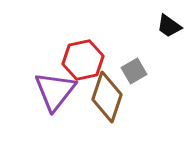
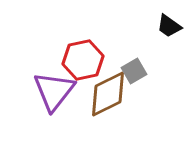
purple triangle: moved 1 px left
brown diamond: moved 1 px right, 3 px up; rotated 45 degrees clockwise
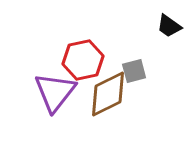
gray square: rotated 15 degrees clockwise
purple triangle: moved 1 px right, 1 px down
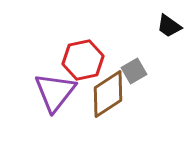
gray square: rotated 15 degrees counterclockwise
brown diamond: rotated 6 degrees counterclockwise
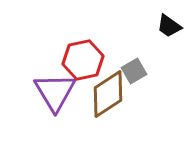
purple triangle: rotated 9 degrees counterclockwise
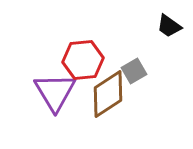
red hexagon: rotated 6 degrees clockwise
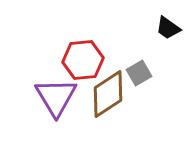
black trapezoid: moved 1 px left, 2 px down
gray square: moved 5 px right, 2 px down
purple triangle: moved 1 px right, 5 px down
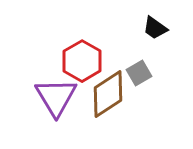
black trapezoid: moved 13 px left
red hexagon: moved 1 px left, 1 px down; rotated 24 degrees counterclockwise
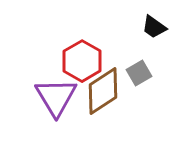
black trapezoid: moved 1 px left, 1 px up
brown diamond: moved 5 px left, 3 px up
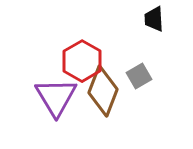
black trapezoid: moved 8 px up; rotated 52 degrees clockwise
gray square: moved 3 px down
brown diamond: rotated 36 degrees counterclockwise
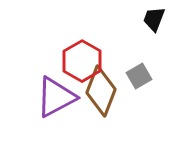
black trapezoid: rotated 24 degrees clockwise
brown diamond: moved 2 px left
purple triangle: rotated 33 degrees clockwise
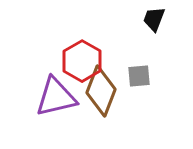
gray square: rotated 25 degrees clockwise
purple triangle: rotated 15 degrees clockwise
